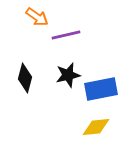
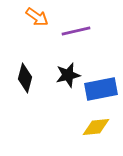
purple line: moved 10 px right, 4 px up
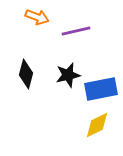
orange arrow: rotated 15 degrees counterclockwise
black diamond: moved 1 px right, 4 px up
yellow diamond: moved 1 px right, 2 px up; rotated 20 degrees counterclockwise
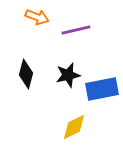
purple line: moved 1 px up
blue rectangle: moved 1 px right
yellow diamond: moved 23 px left, 2 px down
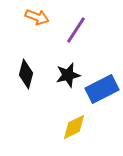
purple line: rotated 44 degrees counterclockwise
blue rectangle: rotated 16 degrees counterclockwise
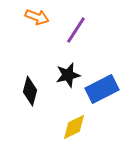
black diamond: moved 4 px right, 17 px down
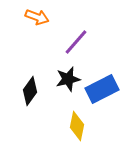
purple line: moved 12 px down; rotated 8 degrees clockwise
black star: moved 4 px down
black diamond: rotated 20 degrees clockwise
yellow diamond: moved 3 px right, 1 px up; rotated 52 degrees counterclockwise
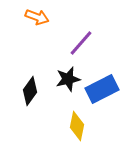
purple line: moved 5 px right, 1 px down
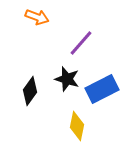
black star: moved 1 px left; rotated 30 degrees clockwise
